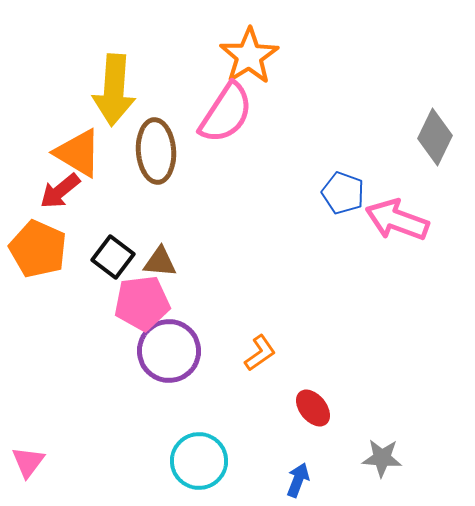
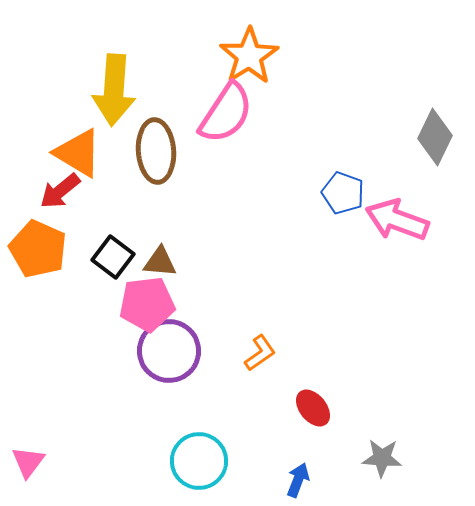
pink pentagon: moved 5 px right, 1 px down
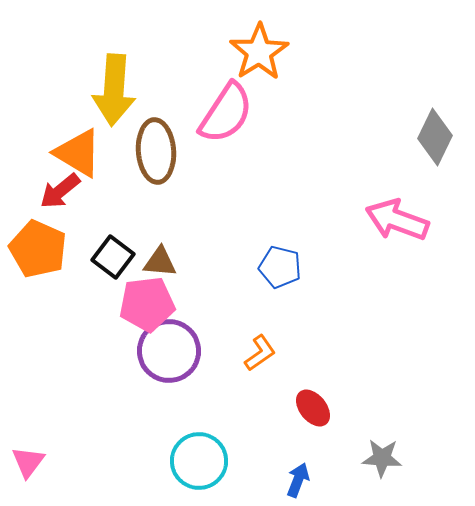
orange star: moved 10 px right, 4 px up
blue pentagon: moved 63 px left, 74 px down; rotated 6 degrees counterclockwise
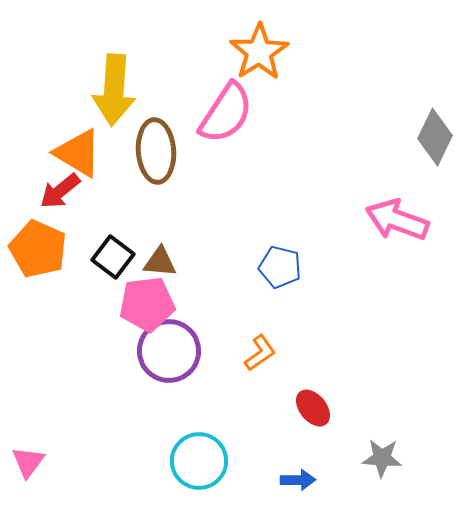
blue arrow: rotated 68 degrees clockwise
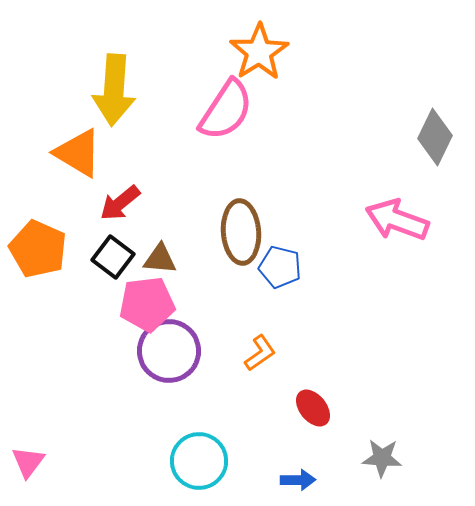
pink semicircle: moved 3 px up
brown ellipse: moved 85 px right, 81 px down
red arrow: moved 60 px right, 12 px down
brown triangle: moved 3 px up
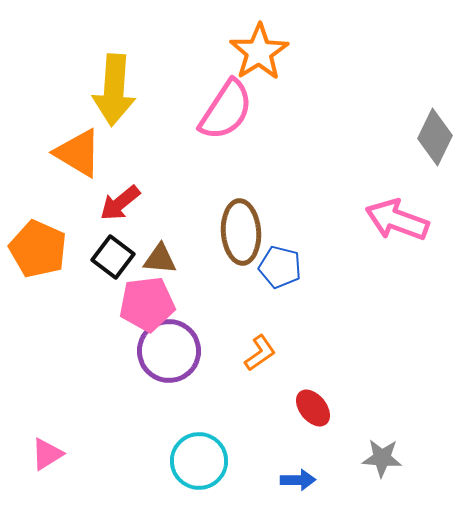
pink triangle: moved 19 px right, 8 px up; rotated 21 degrees clockwise
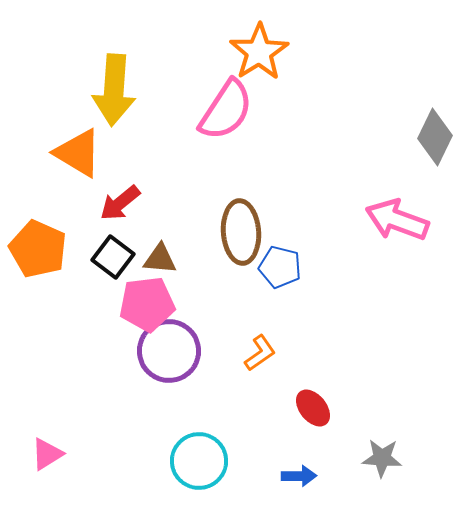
blue arrow: moved 1 px right, 4 px up
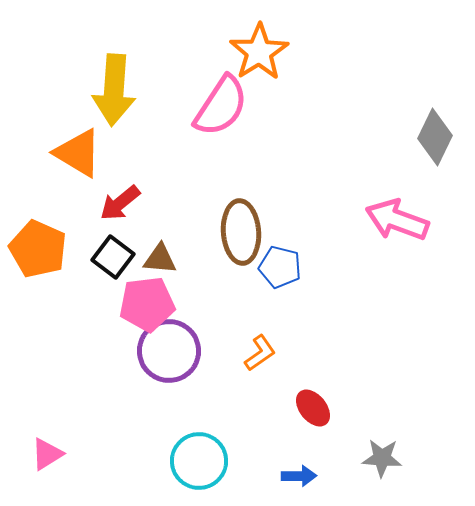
pink semicircle: moved 5 px left, 4 px up
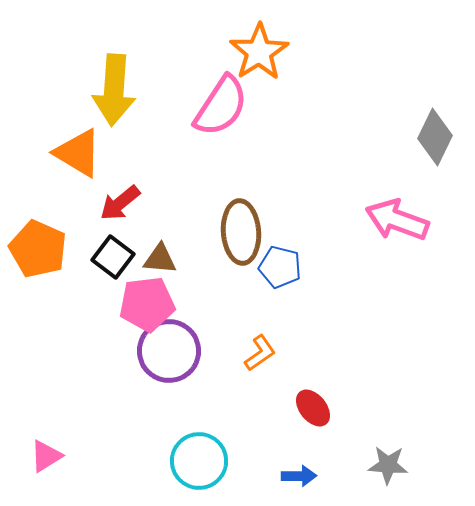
pink triangle: moved 1 px left, 2 px down
gray star: moved 6 px right, 7 px down
